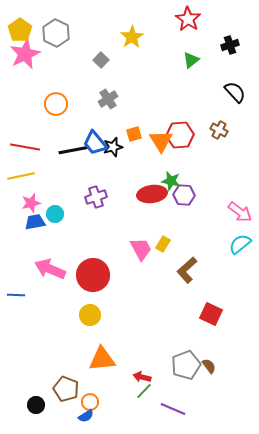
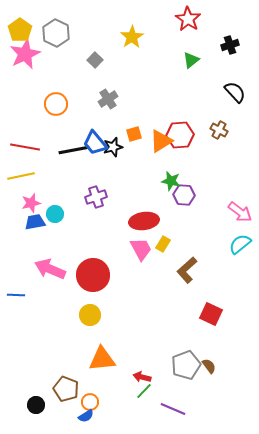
gray square at (101, 60): moved 6 px left
orange triangle at (161, 141): rotated 30 degrees clockwise
red ellipse at (152, 194): moved 8 px left, 27 px down
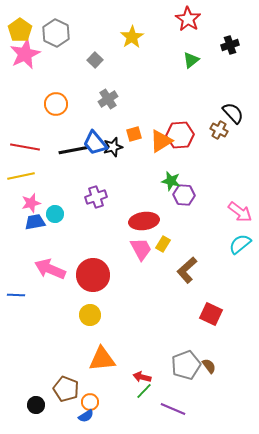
black semicircle at (235, 92): moved 2 px left, 21 px down
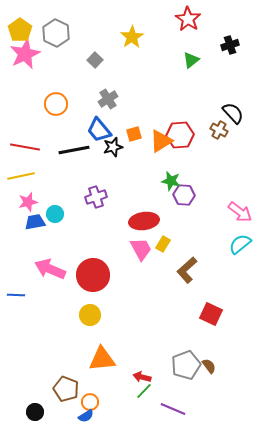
blue trapezoid at (95, 143): moved 4 px right, 13 px up
pink star at (31, 203): moved 3 px left, 1 px up
black circle at (36, 405): moved 1 px left, 7 px down
